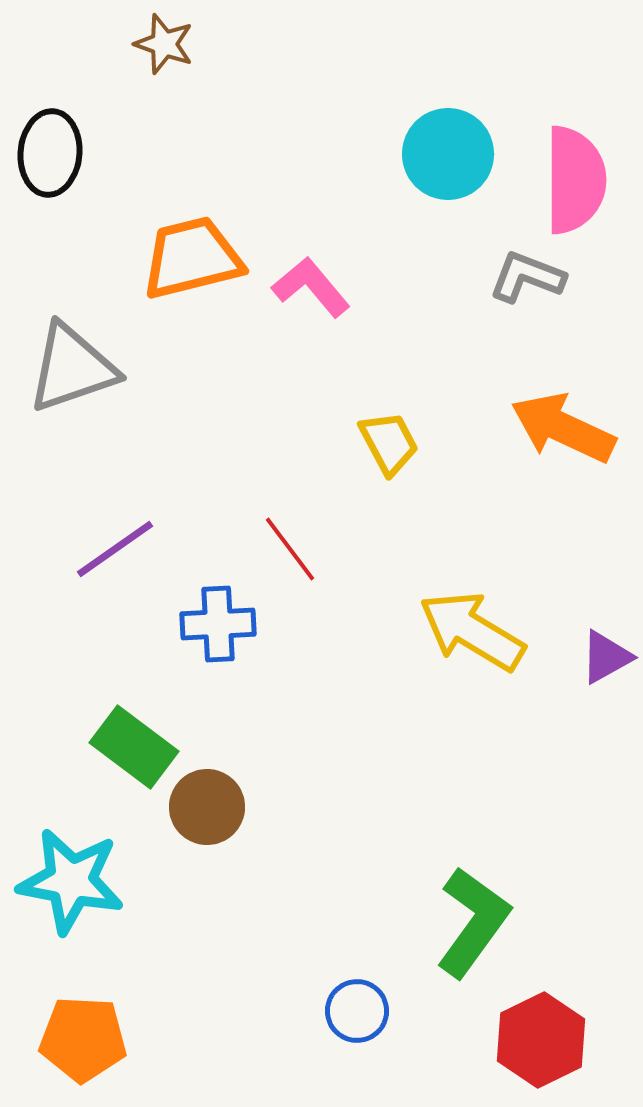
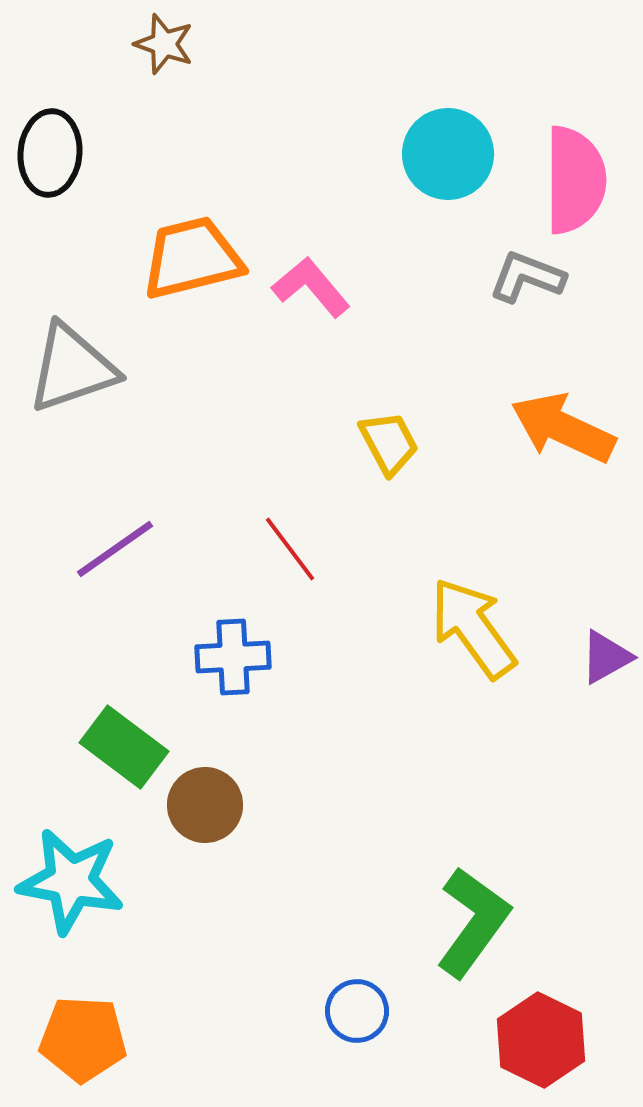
blue cross: moved 15 px right, 33 px down
yellow arrow: moved 1 px right, 3 px up; rotated 23 degrees clockwise
green rectangle: moved 10 px left
brown circle: moved 2 px left, 2 px up
red hexagon: rotated 8 degrees counterclockwise
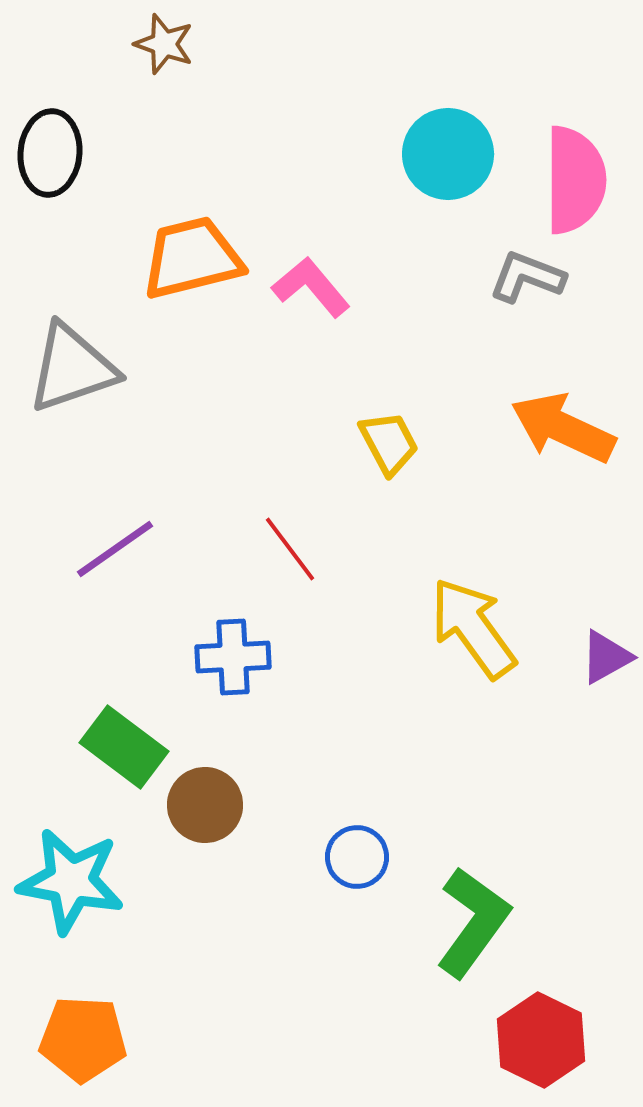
blue circle: moved 154 px up
